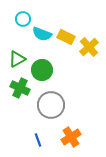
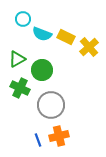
orange cross: moved 12 px left, 1 px up; rotated 18 degrees clockwise
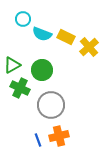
green triangle: moved 5 px left, 6 px down
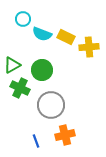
yellow cross: rotated 36 degrees clockwise
orange cross: moved 6 px right, 1 px up
blue line: moved 2 px left, 1 px down
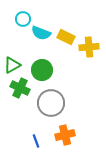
cyan semicircle: moved 1 px left, 1 px up
gray circle: moved 2 px up
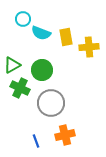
yellow rectangle: rotated 54 degrees clockwise
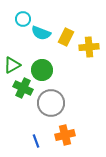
yellow rectangle: rotated 36 degrees clockwise
green cross: moved 3 px right
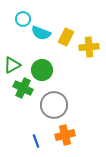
gray circle: moved 3 px right, 2 px down
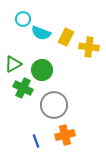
yellow cross: rotated 12 degrees clockwise
green triangle: moved 1 px right, 1 px up
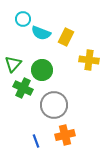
yellow cross: moved 13 px down
green triangle: rotated 18 degrees counterclockwise
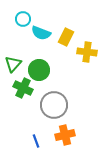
yellow cross: moved 2 px left, 8 px up
green circle: moved 3 px left
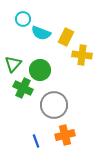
yellow cross: moved 5 px left, 3 px down
green circle: moved 1 px right
